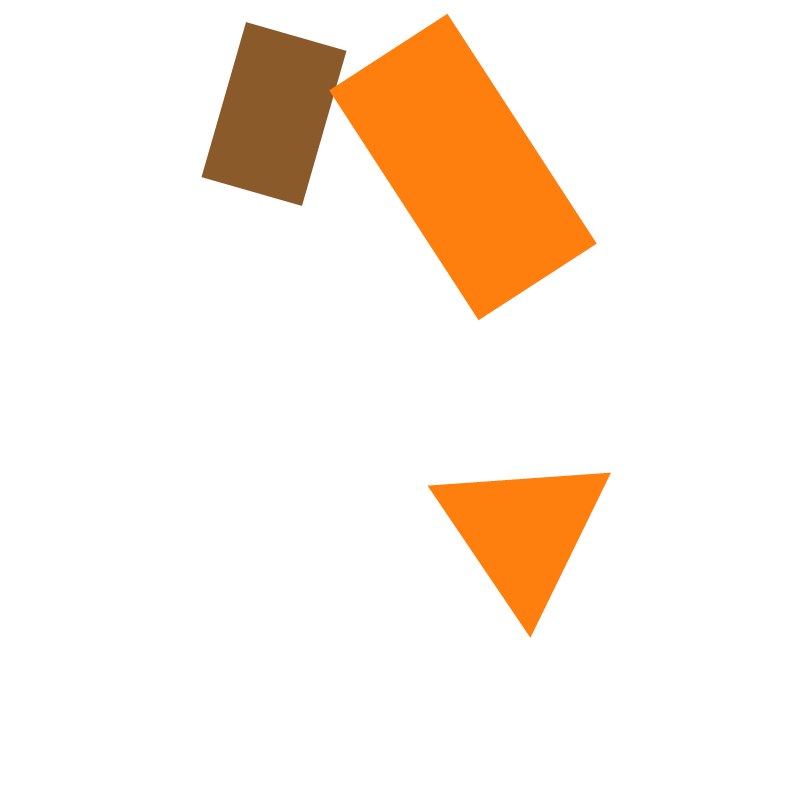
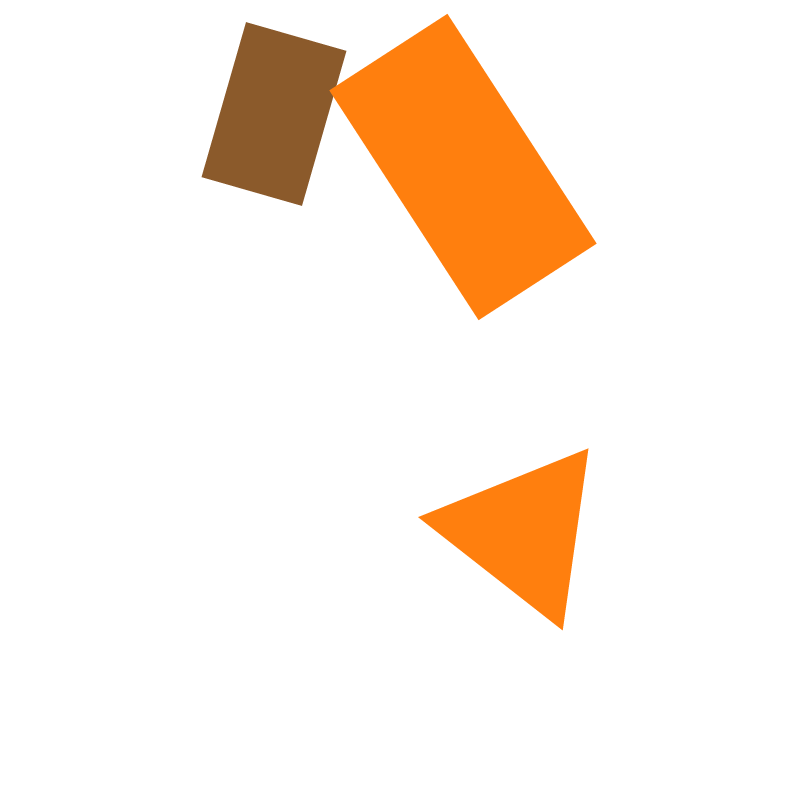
orange triangle: rotated 18 degrees counterclockwise
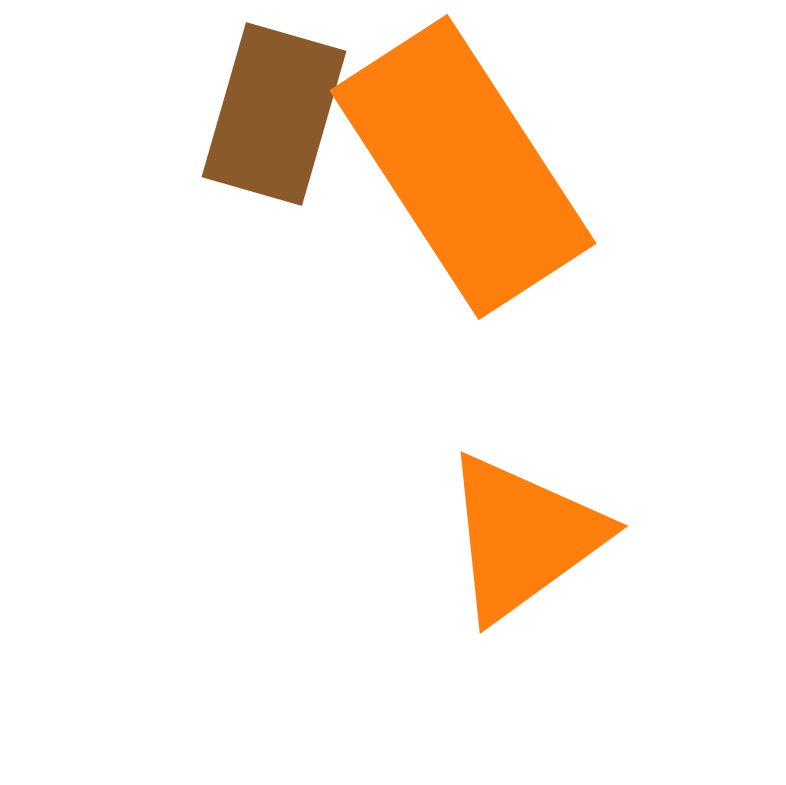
orange triangle: moved 5 px down; rotated 46 degrees clockwise
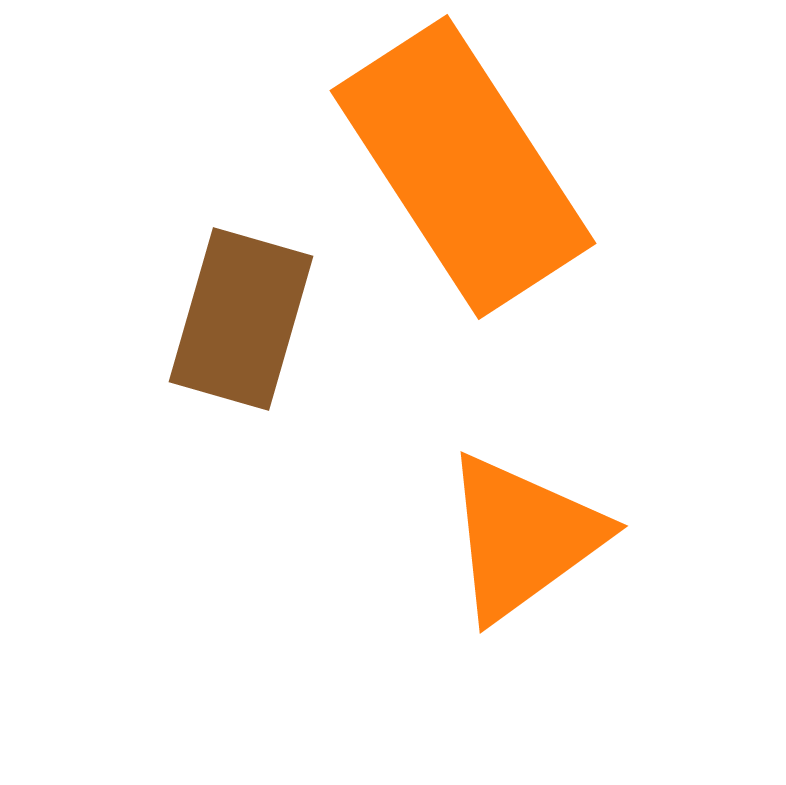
brown rectangle: moved 33 px left, 205 px down
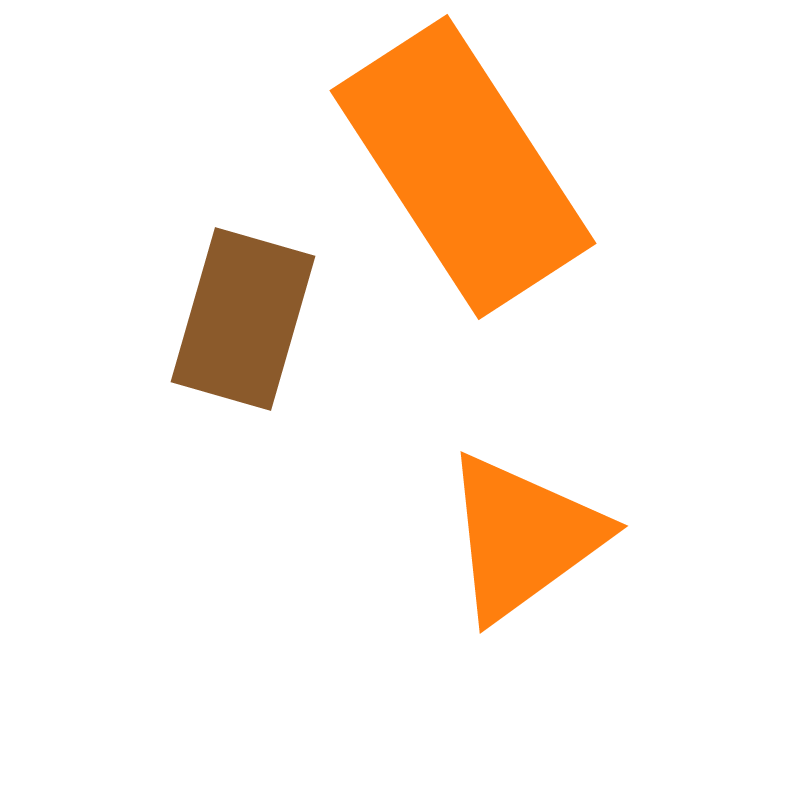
brown rectangle: moved 2 px right
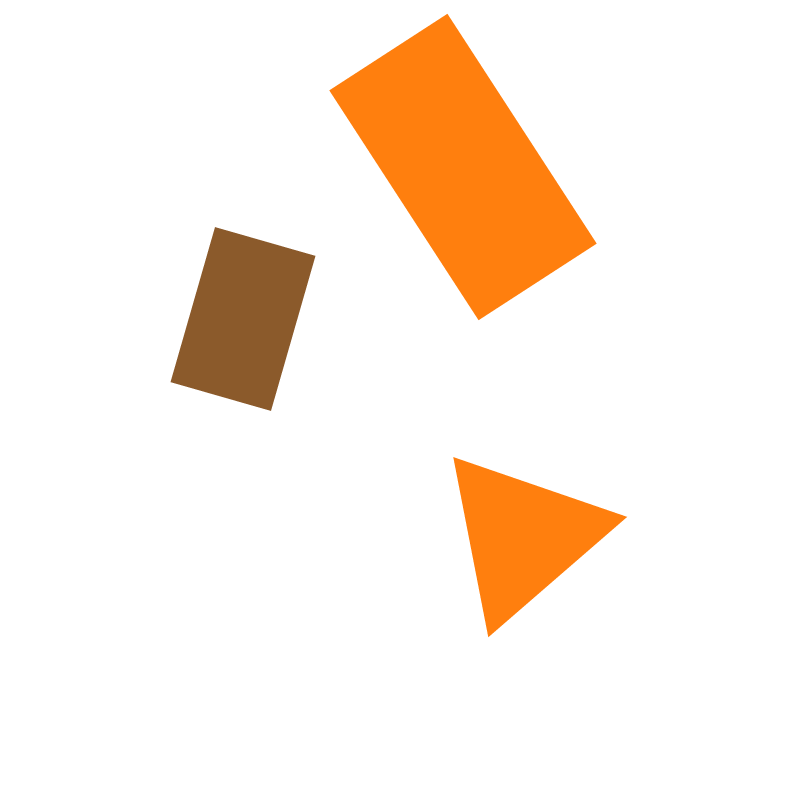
orange triangle: rotated 5 degrees counterclockwise
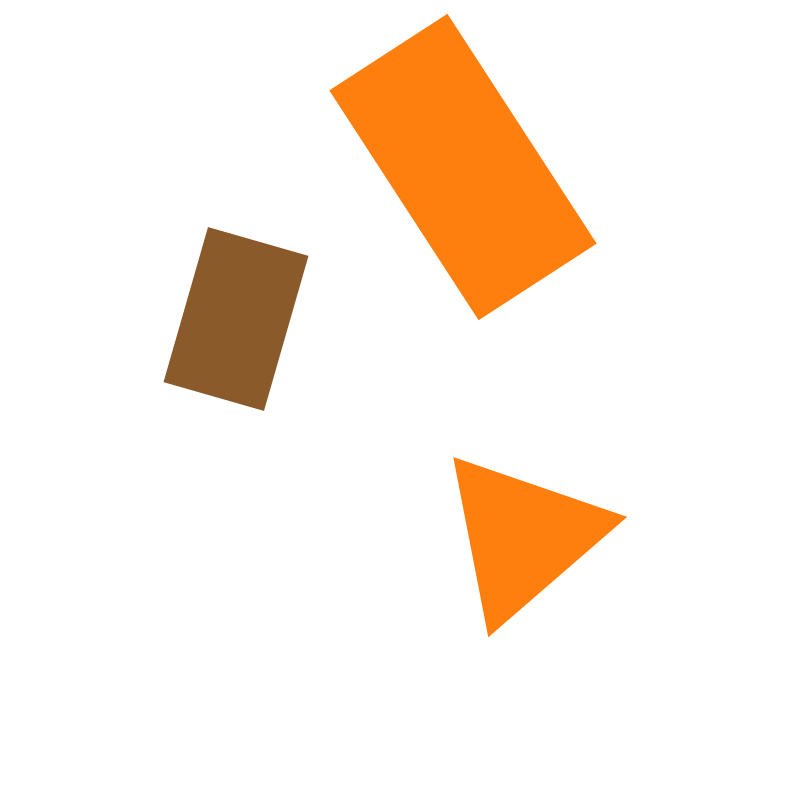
brown rectangle: moved 7 px left
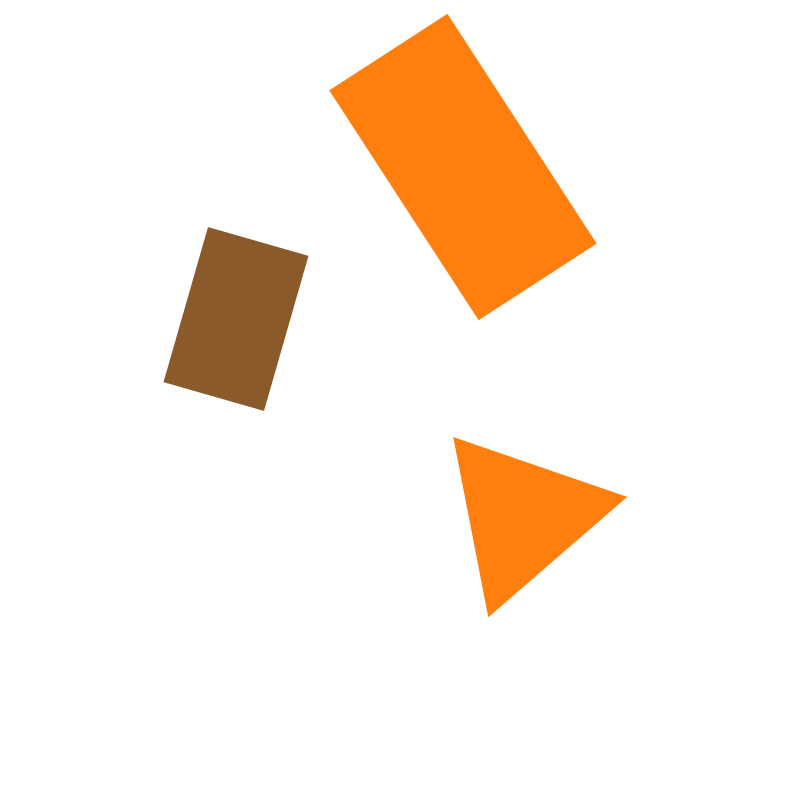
orange triangle: moved 20 px up
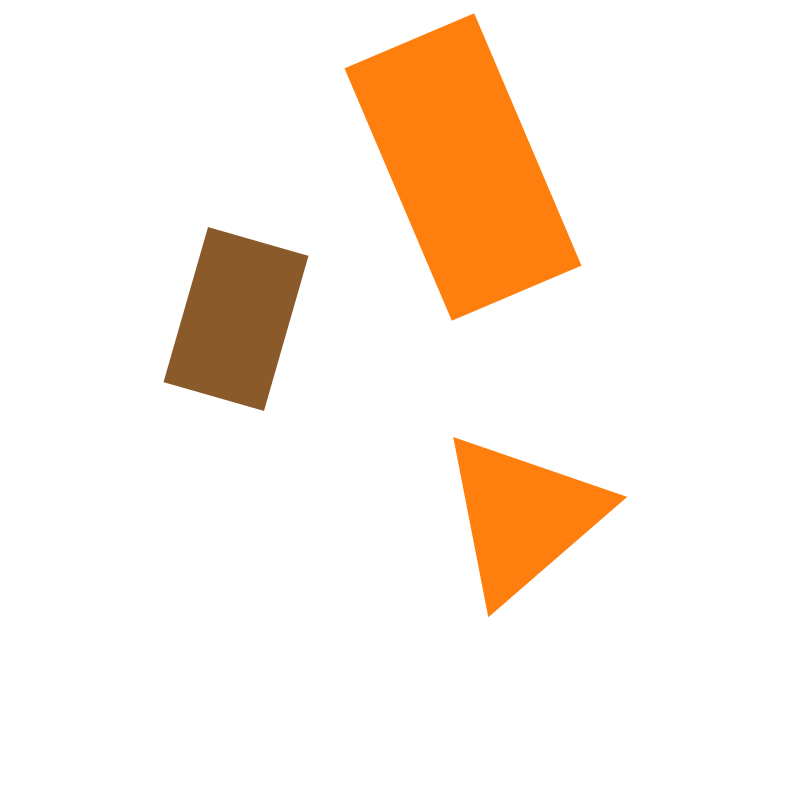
orange rectangle: rotated 10 degrees clockwise
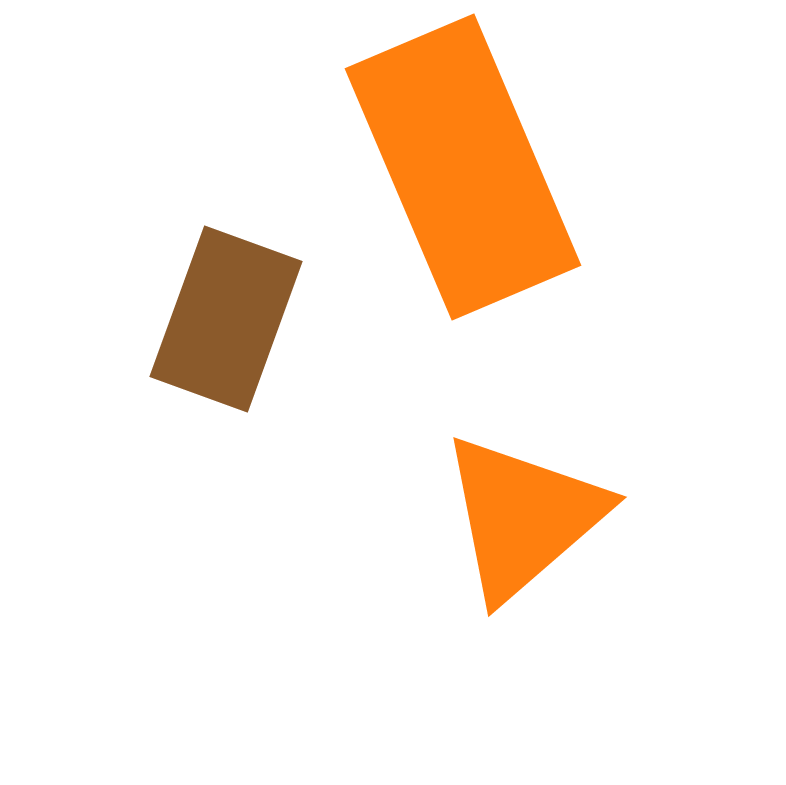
brown rectangle: moved 10 px left; rotated 4 degrees clockwise
